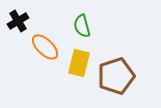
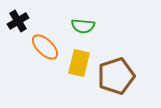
green semicircle: moved 1 px right; rotated 70 degrees counterclockwise
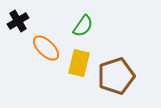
green semicircle: rotated 60 degrees counterclockwise
orange ellipse: moved 1 px right, 1 px down
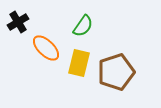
black cross: moved 1 px down
brown pentagon: moved 4 px up
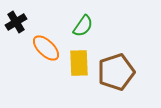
black cross: moved 2 px left
yellow rectangle: rotated 16 degrees counterclockwise
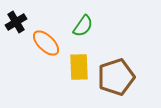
orange ellipse: moved 5 px up
yellow rectangle: moved 4 px down
brown pentagon: moved 5 px down
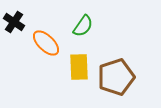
black cross: moved 2 px left; rotated 25 degrees counterclockwise
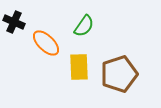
black cross: rotated 10 degrees counterclockwise
green semicircle: moved 1 px right
brown pentagon: moved 3 px right, 3 px up
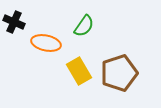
orange ellipse: rotated 32 degrees counterclockwise
yellow rectangle: moved 4 px down; rotated 28 degrees counterclockwise
brown pentagon: moved 1 px up
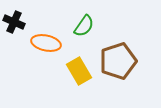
brown pentagon: moved 1 px left, 12 px up
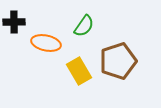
black cross: rotated 25 degrees counterclockwise
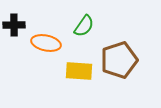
black cross: moved 3 px down
brown pentagon: moved 1 px right, 1 px up
yellow rectangle: rotated 56 degrees counterclockwise
